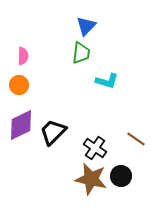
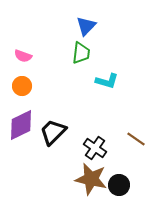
pink semicircle: rotated 108 degrees clockwise
orange circle: moved 3 px right, 1 px down
black circle: moved 2 px left, 9 px down
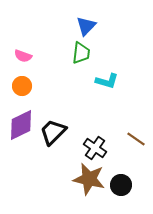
brown star: moved 2 px left
black circle: moved 2 px right
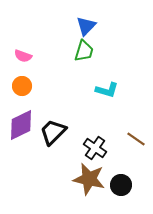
green trapezoid: moved 3 px right, 2 px up; rotated 10 degrees clockwise
cyan L-shape: moved 9 px down
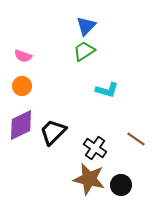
green trapezoid: rotated 140 degrees counterclockwise
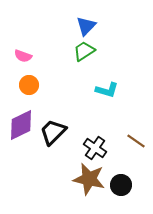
orange circle: moved 7 px right, 1 px up
brown line: moved 2 px down
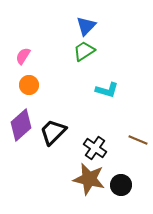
pink semicircle: rotated 102 degrees clockwise
purple diamond: rotated 16 degrees counterclockwise
brown line: moved 2 px right, 1 px up; rotated 12 degrees counterclockwise
